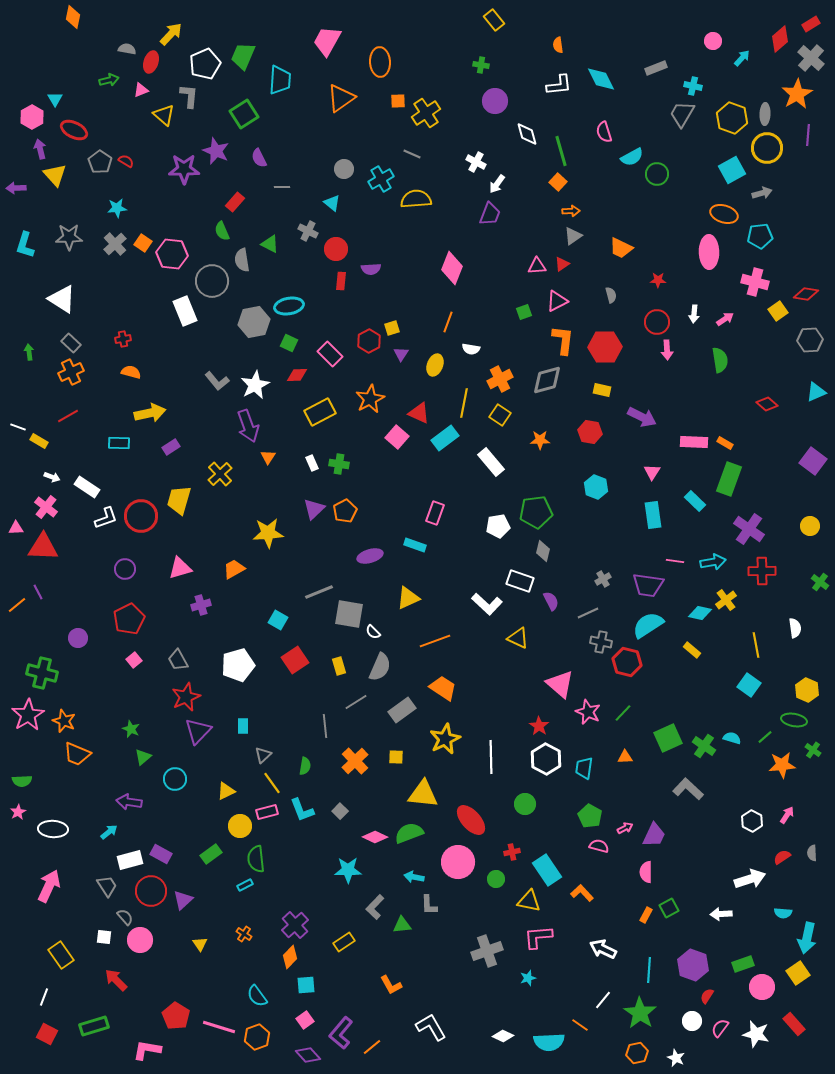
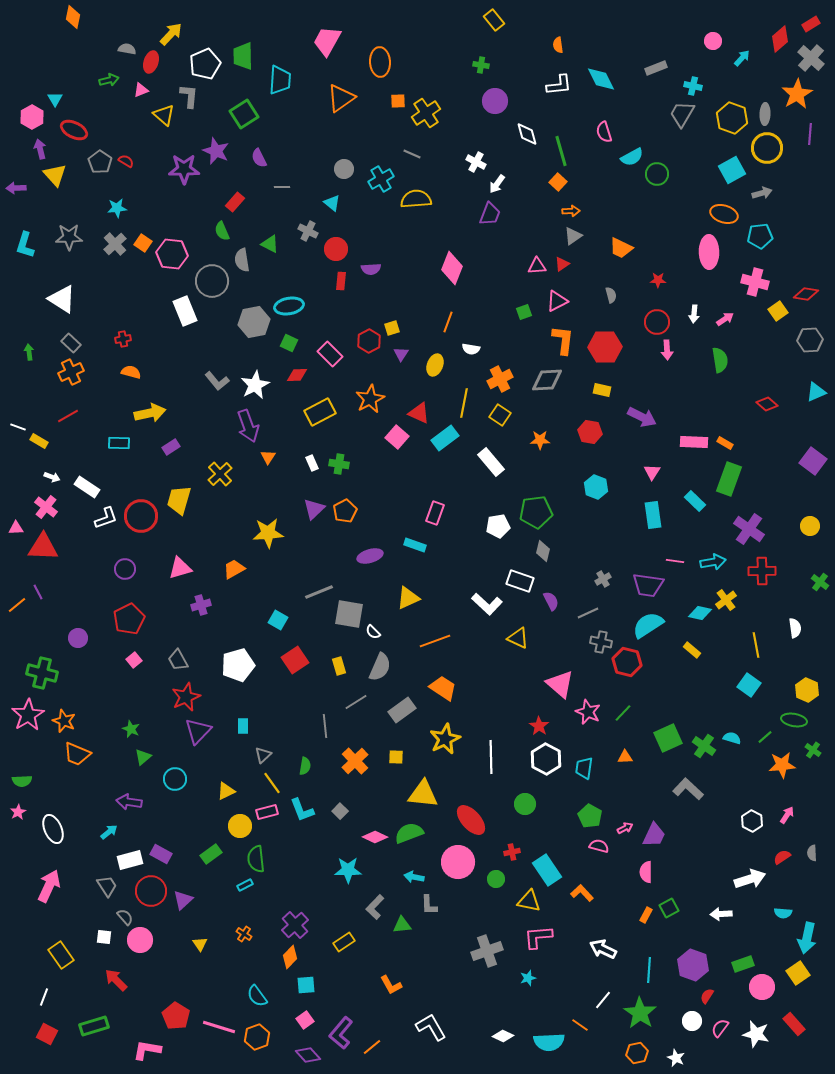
green trapezoid at (243, 56): rotated 24 degrees counterclockwise
purple line at (808, 135): moved 2 px right, 1 px up
gray diamond at (547, 380): rotated 12 degrees clockwise
white ellipse at (53, 829): rotated 64 degrees clockwise
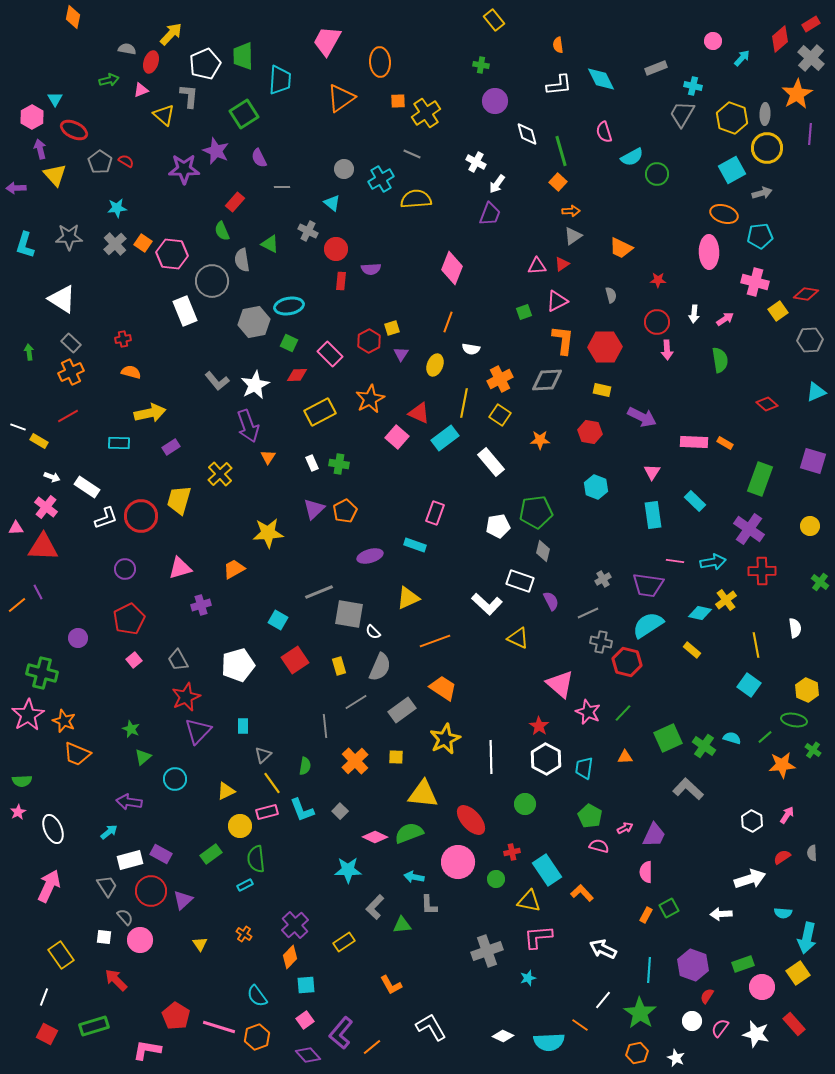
purple square at (813, 461): rotated 20 degrees counterclockwise
green rectangle at (729, 479): moved 31 px right
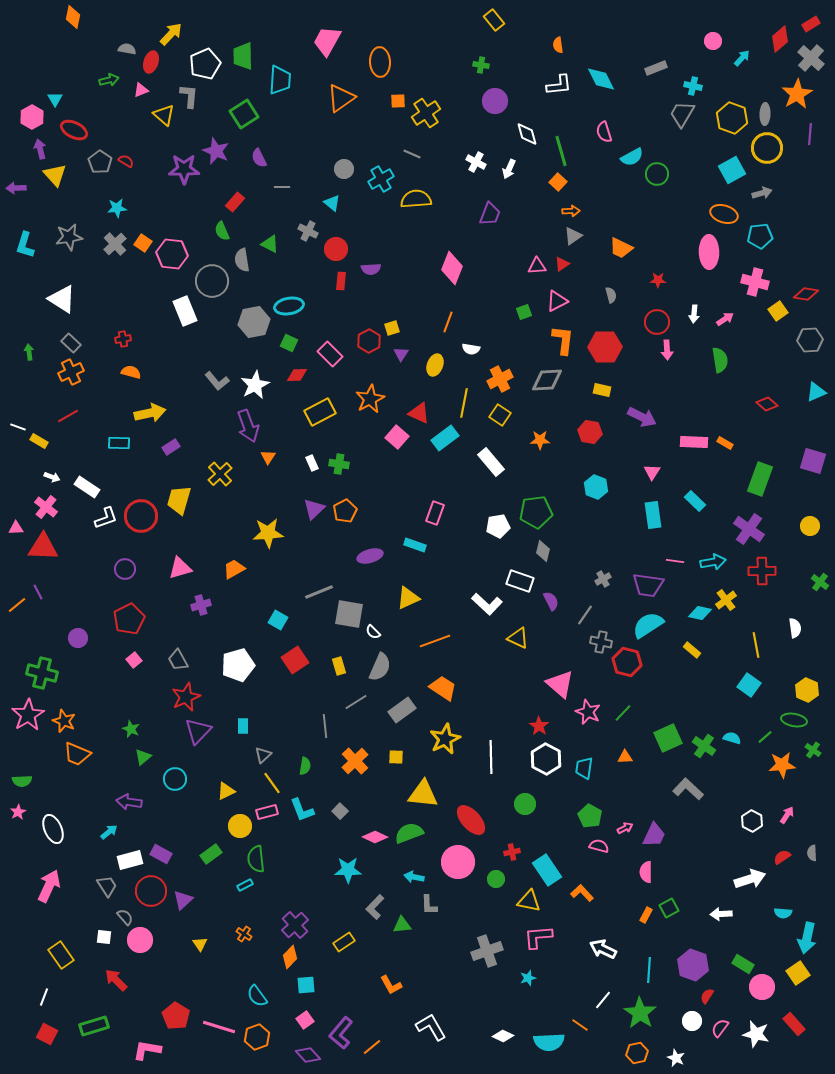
white arrow at (497, 184): moved 12 px right, 15 px up; rotated 12 degrees counterclockwise
gray star at (69, 237): rotated 8 degrees counterclockwise
gray line at (588, 613): moved 3 px left, 2 px down; rotated 30 degrees counterclockwise
green rectangle at (743, 964): rotated 50 degrees clockwise
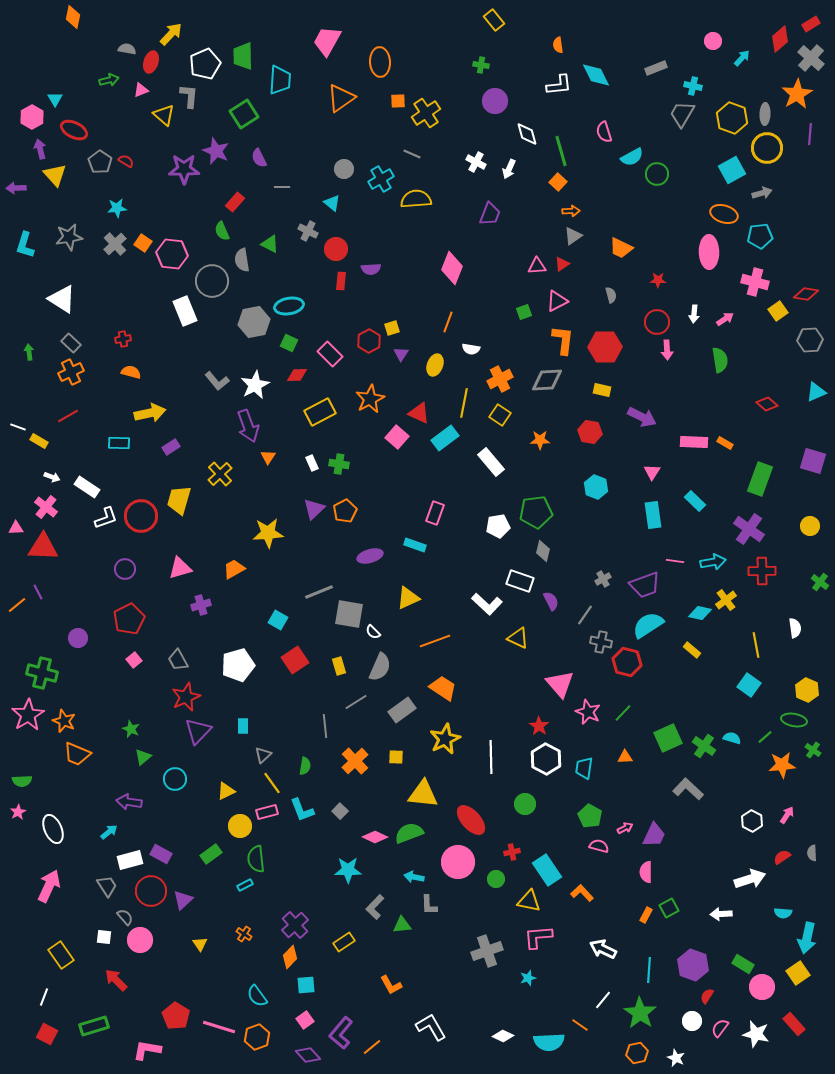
cyan diamond at (601, 79): moved 5 px left, 4 px up
purple trapezoid at (648, 585): moved 3 px left; rotated 28 degrees counterclockwise
pink triangle at (560, 684): rotated 8 degrees clockwise
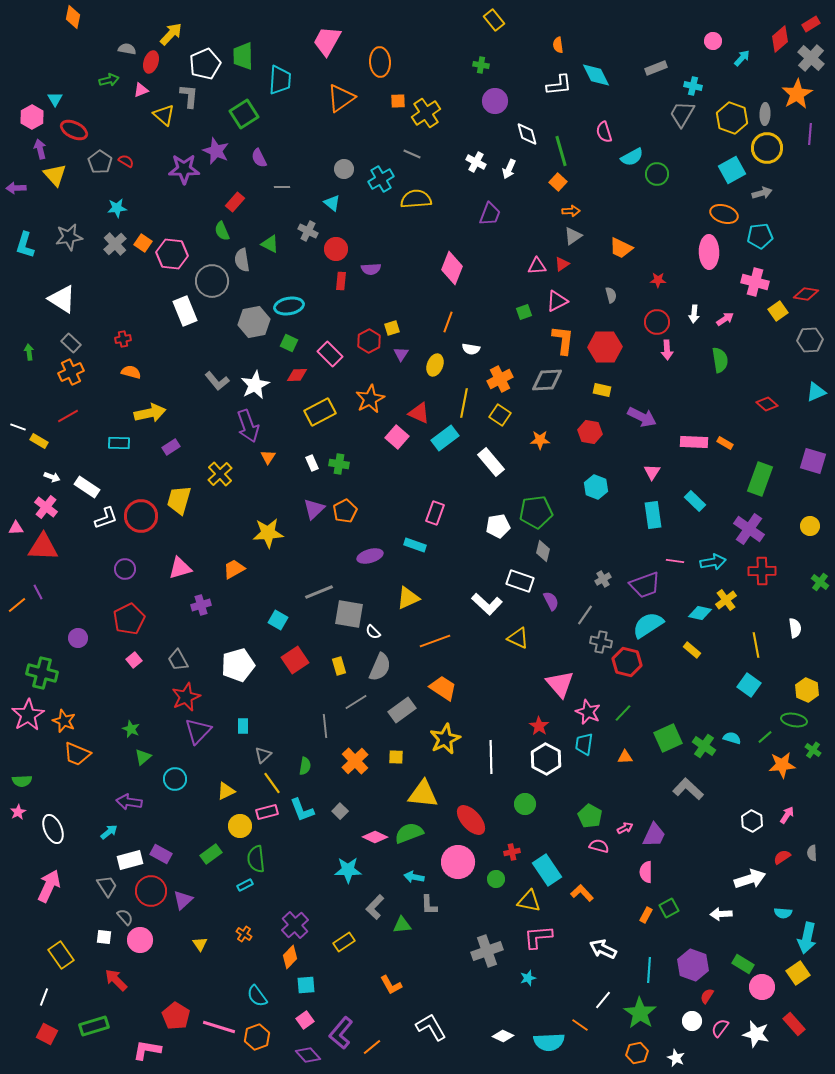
cyan trapezoid at (584, 768): moved 24 px up
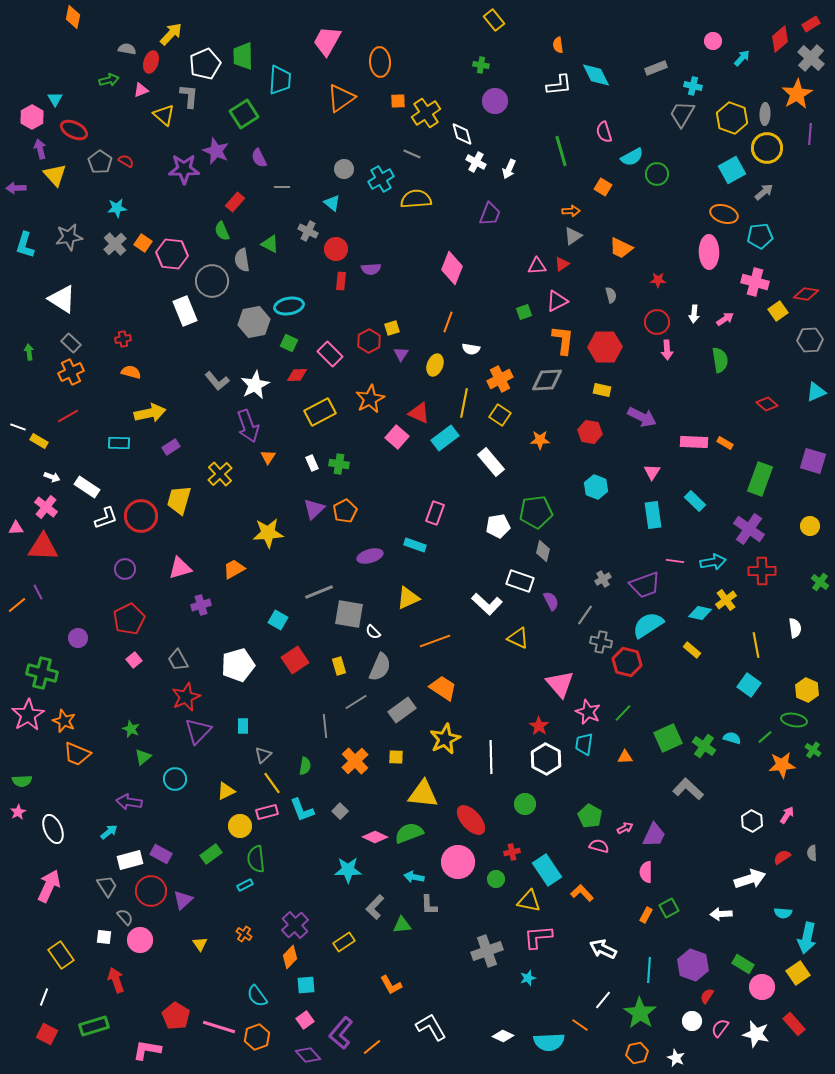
white diamond at (527, 134): moved 65 px left
orange square at (558, 182): moved 45 px right, 5 px down; rotated 12 degrees counterclockwise
gray arrow at (762, 193): moved 2 px right, 1 px up; rotated 24 degrees counterclockwise
red arrow at (116, 980): rotated 25 degrees clockwise
